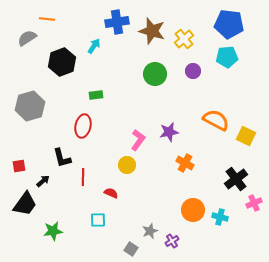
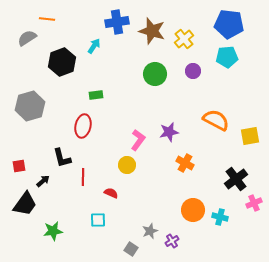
yellow square: moved 4 px right; rotated 36 degrees counterclockwise
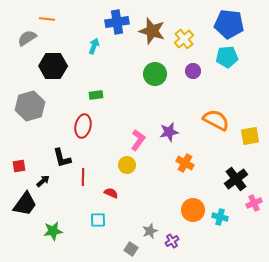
cyan arrow: rotated 14 degrees counterclockwise
black hexagon: moved 9 px left, 4 px down; rotated 20 degrees clockwise
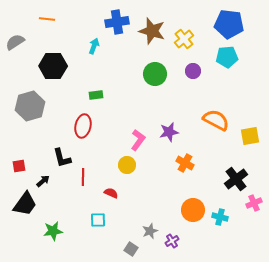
gray semicircle: moved 12 px left, 4 px down
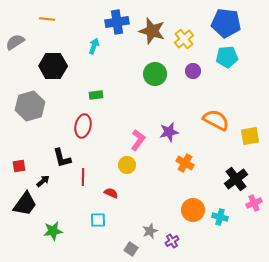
blue pentagon: moved 3 px left, 1 px up
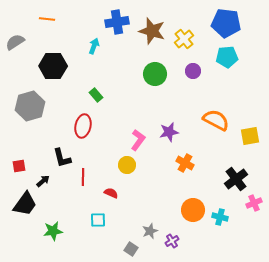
green rectangle: rotated 56 degrees clockwise
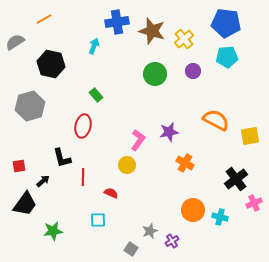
orange line: moved 3 px left; rotated 35 degrees counterclockwise
black hexagon: moved 2 px left, 2 px up; rotated 12 degrees clockwise
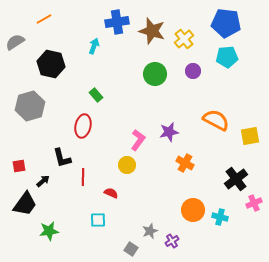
green star: moved 4 px left
